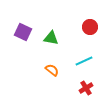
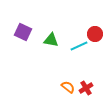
red circle: moved 5 px right, 7 px down
green triangle: moved 2 px down
cyan line: moved 5 px left, 15 px up
orange semicircle: moved 16 px right, 17 px down
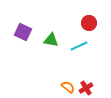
red circle: moved 6 px left, 11 px up
